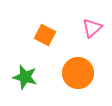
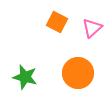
orange square: moved 12 px right, 13 px up
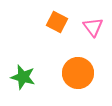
pink triangle: moved 1 px right, 1 px up; rotated 25 degrees counterclockwise
green star: moved 2 px left
